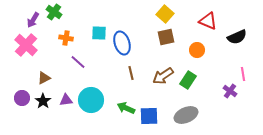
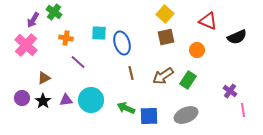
pink line: moved 36 px down
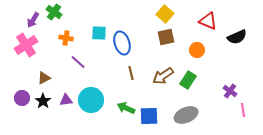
pink cross: rotated 15 degrees clockwise
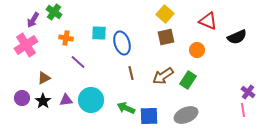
purple cross: moved 18 px right, 1 px down
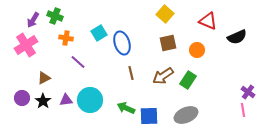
green cross: moved 1 px right, 4 px down; rotated 14 degrees counterclockwise
cyan square: rotated 35 degrees counterclockwise
brown square: moved 2 px right, 6 px down
cyan circle: moved 1 px left
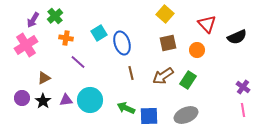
green cross: rotated 28 degrees clockwise
red triangle: moved 1 px left, 3 px down; rotated 24 degrees clockwise
purple cross: moved 5 px left, 5 px up
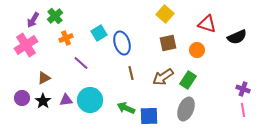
red triangle: rotated 30 degrees counterclockwise
orange cross: rotated 32 degrees counterclockwise
purple line: moved 3 px right, 1 px down
brown arrow: moved 1 px down
purple cross: moved 2 px down; rotated 16 degrees counterclockwise
gray ellipse: moved 6 px up; rotated 45 degrees counterclockwise
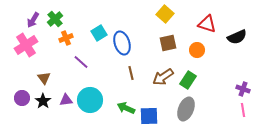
green cross: moved 3 px down
purple line: moved 1 px up
brown triangle: rotated 40 degrees counterclockwise
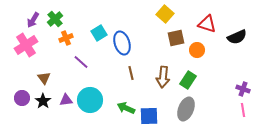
brown square: moved 8 px right, 5 px up
brown arrow: rotated 50 degrees counterclockwise
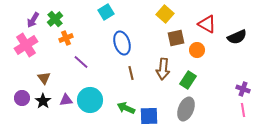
red triangle: rotated 12 degrees clockwise
cyan square: moved 7 px right, 21 px up
brown arrow: moved 8 px up
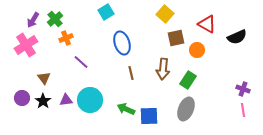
green arrow: moved 1 px down
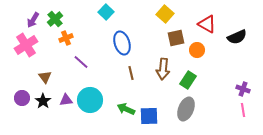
cyan square: rotated 14 degrees counterclockwise
brown triangle: moved 1 px right, 1 px up
